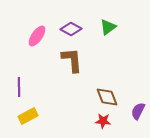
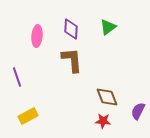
purple diamond: rotated 65 degrees clockwise
pink ellipse: rotated 30 degrees counterclockwise
purple line: moved 2 px left, 10 px up; rotated 18 degrees counterclockwise
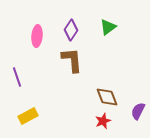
purple diamond: moved 1 px down; rotated 30 degrees clockwise
red star: rotated 28 degrees counterclockwise
